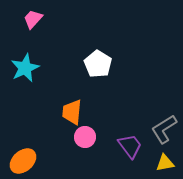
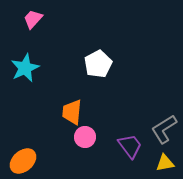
white pentagon: rotated 12 degrees clockwise
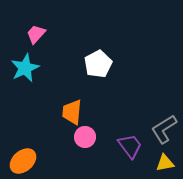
pink trapezoid: moved 3 px right, 15 px down
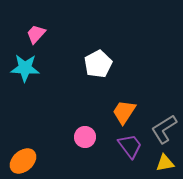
cyan star: rotated 28 degrees clockwise
orange trapezoid: moved 52 px right; rotated 28 degrees clockwise
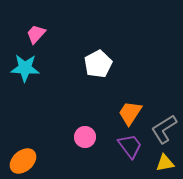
orange trapezoid: moved 6 px right, 1 px down
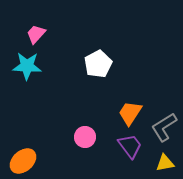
cyan star: moved 2 px right, 2 px up
gray L-shape: moved 2 px up
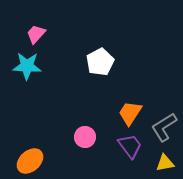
white pentagon: moved 2 px right, 2 px up
orange ellipse: moved 7 px right
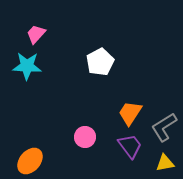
orange ellipse: rotated 8 degrees counterclockwise
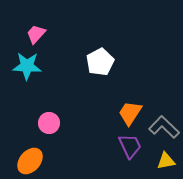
gray L-shape: rotated 76 degrees clockwise
pink circle: moved 36 px left, 14 px up
purple trapezoid: rotated 12 degrees clockwise
yellow triangle: moved 1 px right, 2 px up
